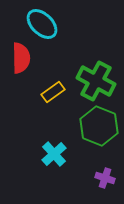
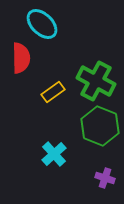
green hexagon: moved 1 px right
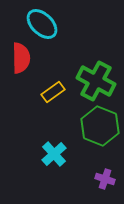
purple cross: moved 1 px down
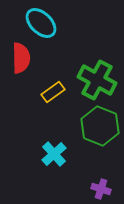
cyan ellipse: moved 1 px left, 1 px up
green cross: moved 1 px right, 1 px up
purple cross: moved 4 px left, 10 px down
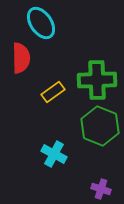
cyan ellipse: rotated 12 degrees clockwise
green cross: rotated 30 degrees counterclockwise
cyan cross: rotated 20 degrees counterclockwise
